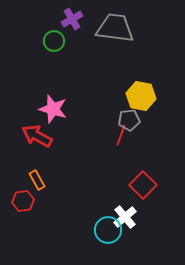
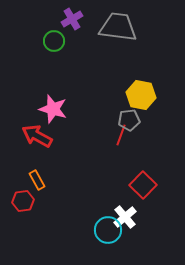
gray trapezoid: moved 3 px right, 1 px up
yellow hexagon: moved 1 px up
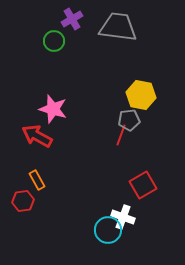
red square: rotated 16 degrees clockwise
white cross: moved 2 px left; rotated 30 degrees counterclockwise
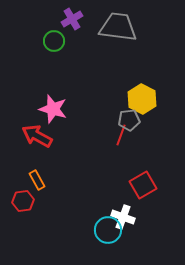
yellow hexagon: moved 1 px right, 4 px down; rotated 16 degrees clockwise
